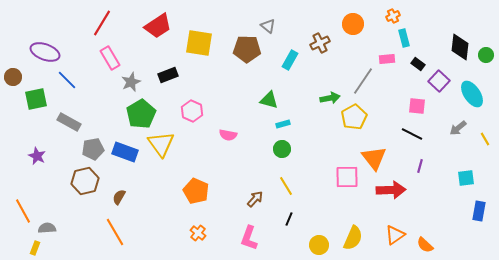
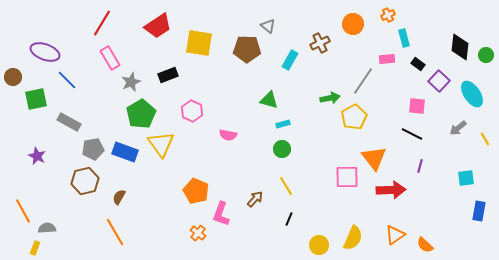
orange cross at (393, 16): moved 5 px left, 1 px up
pink L-shape at (249, 238): moved 28 px left, 24 px up
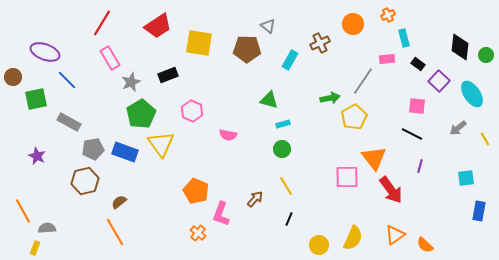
red arrow at (391, 190): rotated 56 degrees clockwise
brown semicircle at (119, 197): moved 5 px down; rotated 21 degrees clockwise
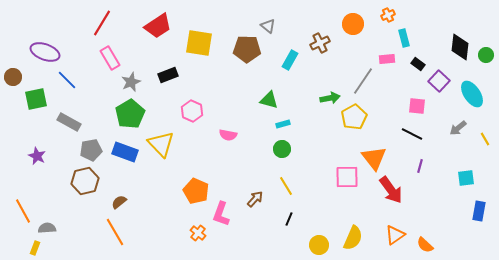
green pentagon at (141, 114): moved 11 px left
yellow triangle at (161, 144): rotated 8 degrees counterclockwise
gray pentagon at (93, 149): moved 2 px left, 1 px down
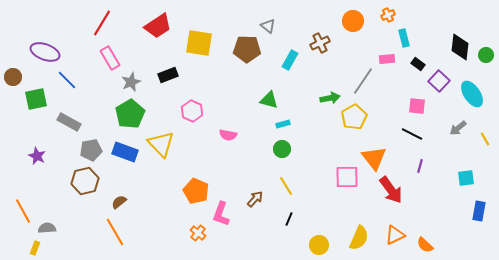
orange circle at (353, 24): moved 3 px up
orange triangle at (395, 235): rotated 10 degrees clockwise
yellow semicircle at (353, 238): moved 6 px right
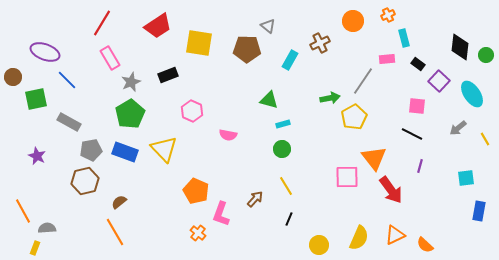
yellow triangle at (161, 144): moved 3 px right, 5 px down
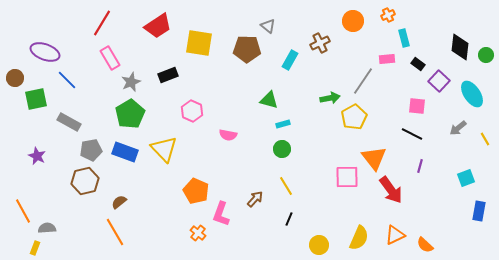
brown circle at (13, 77): moved 2 px right, 1 px down
cyan square at (466, 178): rotated 12 degrees counterclockwise
